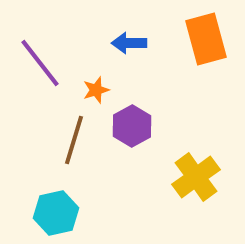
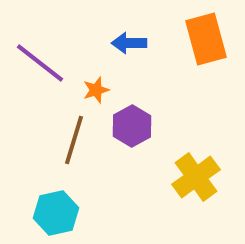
purple line: rotated 14 degrees counterclockwise
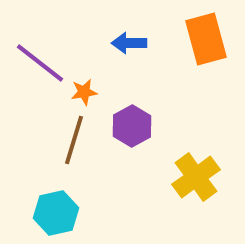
orange star: moved 12 px left, 2 px down; rotated 8 degrees clockwise
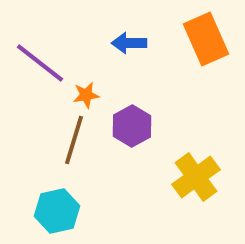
orange rectangle: rotated 9 degrees counterclockwise
orange star: moved 2 px right, 3 px down
cyan hexagon: moved 1 px right, 2 px up
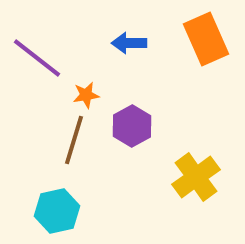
purple line: moved 3 px left, 5 px up
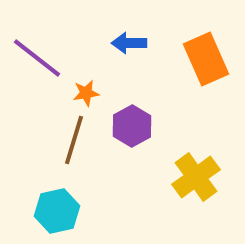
orange rectangle: moved 20 px down
orange star: moved 2 px up
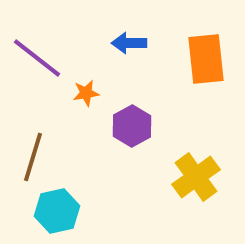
orange rectangle: rotated 18 degrees clockwise
brown line: moved 41 px left, 17 px down
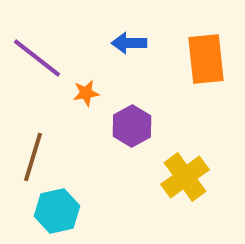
yellow cross: moved 11 px left
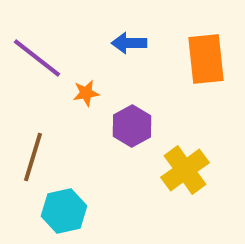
yellow cross: moved 7 px up
cyan hexagon: moved 7 px right
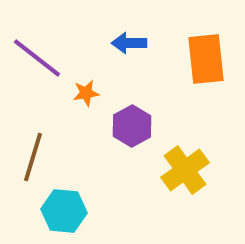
cyan hexagon: rotated 18 degrees clockwise
